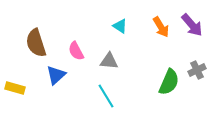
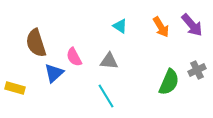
pink semicircle: moved 2 px left, 6 px down
blue triangle: moved 2 px left, 2 px up
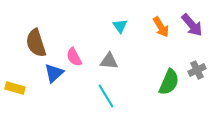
cyan triangle: rotated 21 degrees clockwise
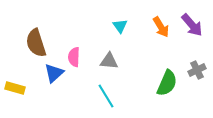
pink semicircle: rotated 30 degrees clockwise
green semicircle: moved 2 px left, 1 px down
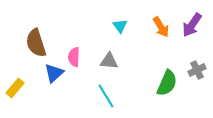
purple arrow: rotated 75 degrees clockwise
yellow rectangle: rotated 66 degrees counterclockwise
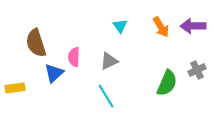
purple arrow: moved 1 px right, 1 px down; rotated 55 degrees clockwise
gray triangle: rotated 30 degrees counterclockwise
yellow rectangle: rotated 42 degrees clockwise
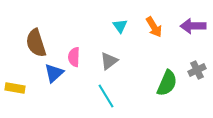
orange arrow: moved 7 px left
gray triangle: rotated 12 degrees counterclockwise
yellow rectangle: rotated 18 degrees clockwise
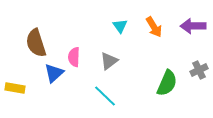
gray cross: moved 2 px right
cyan line: moved 1 px left; rotated 15 degrees counterclockwise
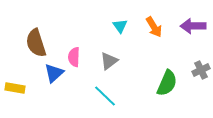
gray cross: moved 2 px right
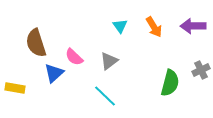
pink semicircle: rotated 48 degrees counterclockwise
green semicircle: moved 3 px right; rotated 8 degrees counterclockwise
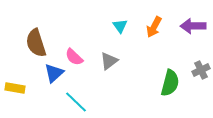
orange arrow: rotated 60 degrees clockwise
cyan line: moved 29 px left, 6 px down
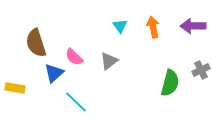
orange arrow: moved 1 px left; rotated 140 degrees clockwise
